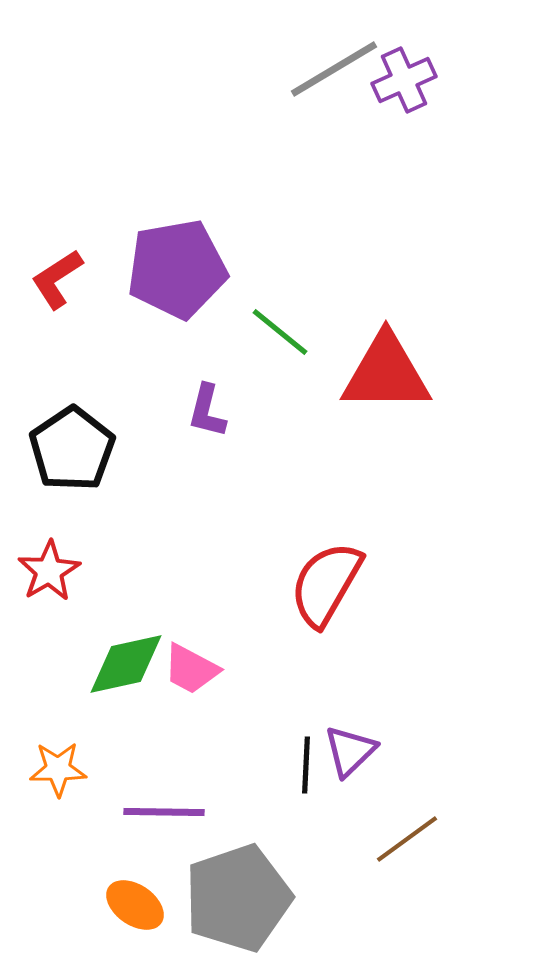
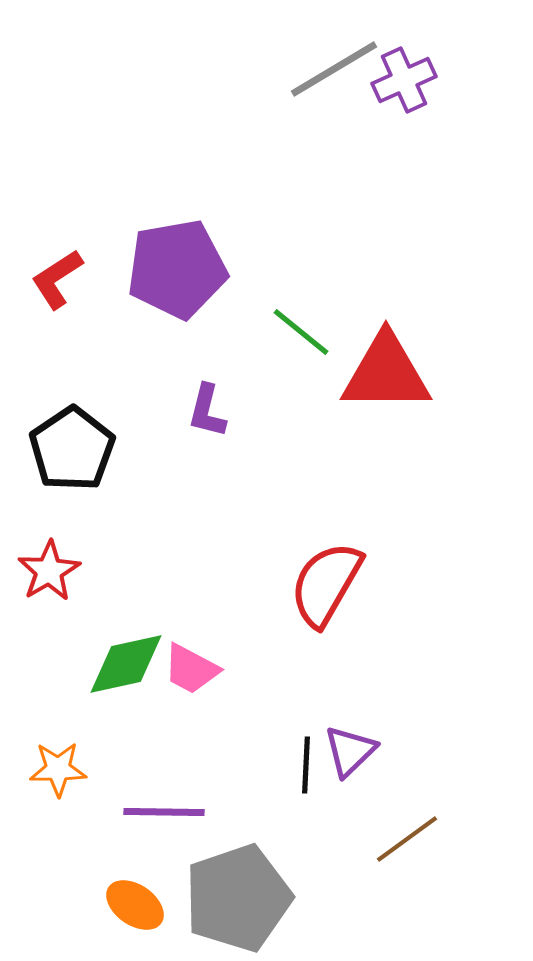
green line: moved 21 px right
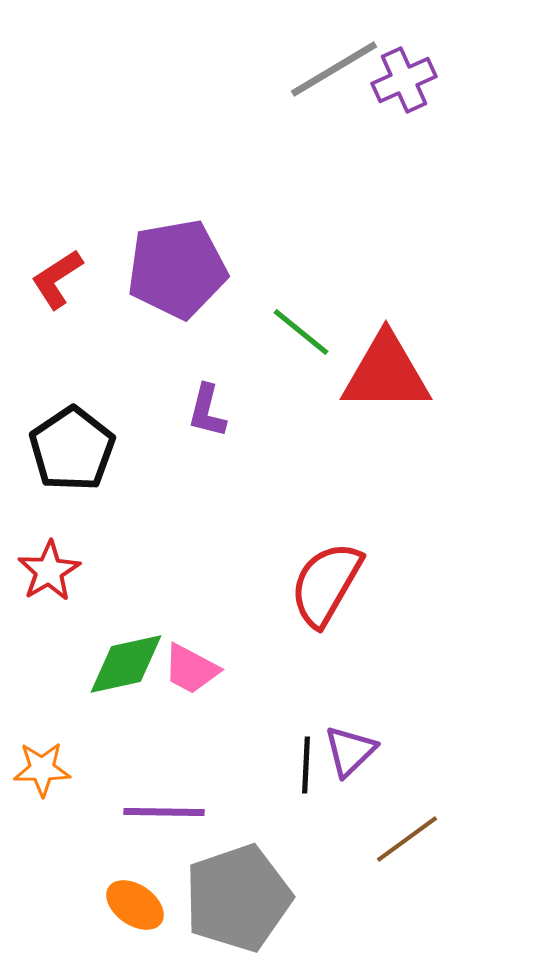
orange star: moved 16 px left
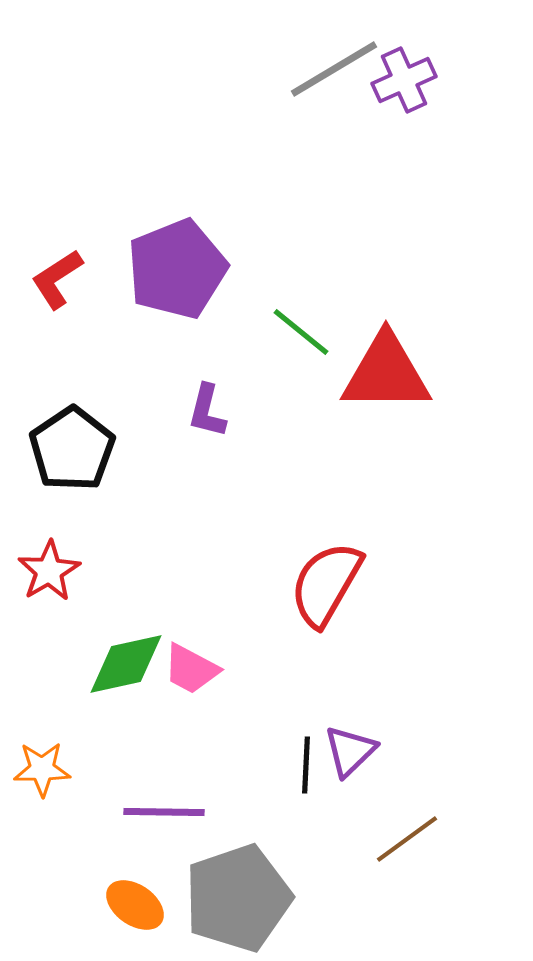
purple pentagon: rotated 12 degrees counterclockwise
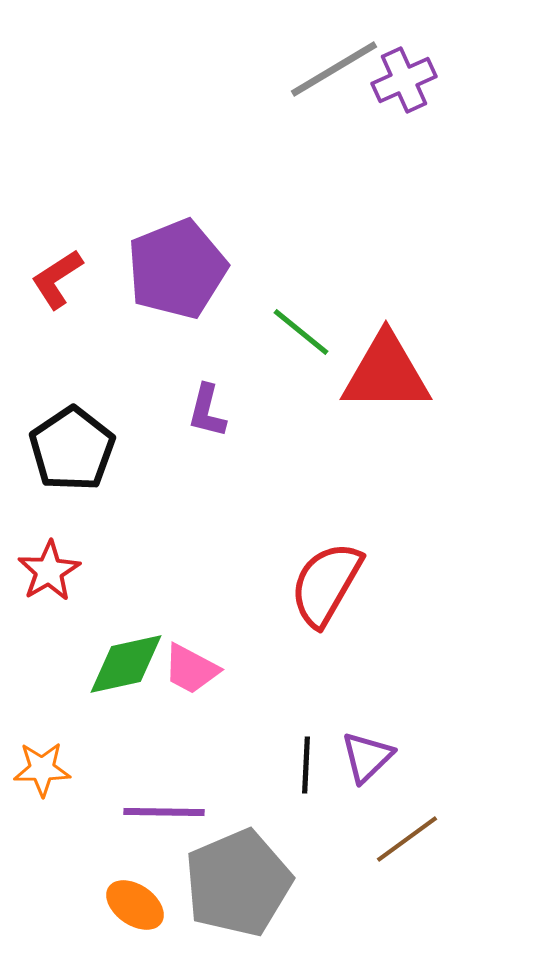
purple triangle: moved 17 px right, 6 px down
gray pentagon: moved 15 px up; rotated 4 degrees counterclockwise
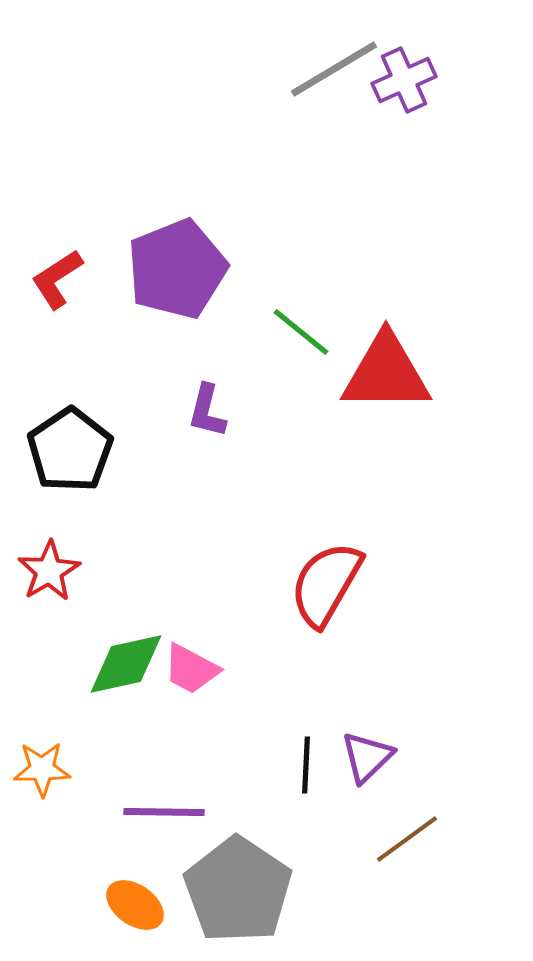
black pentagon: moved 2 px left, 1 px down
gray pentagon: moved 7 px down; rotated 15 degrees counterclockwise
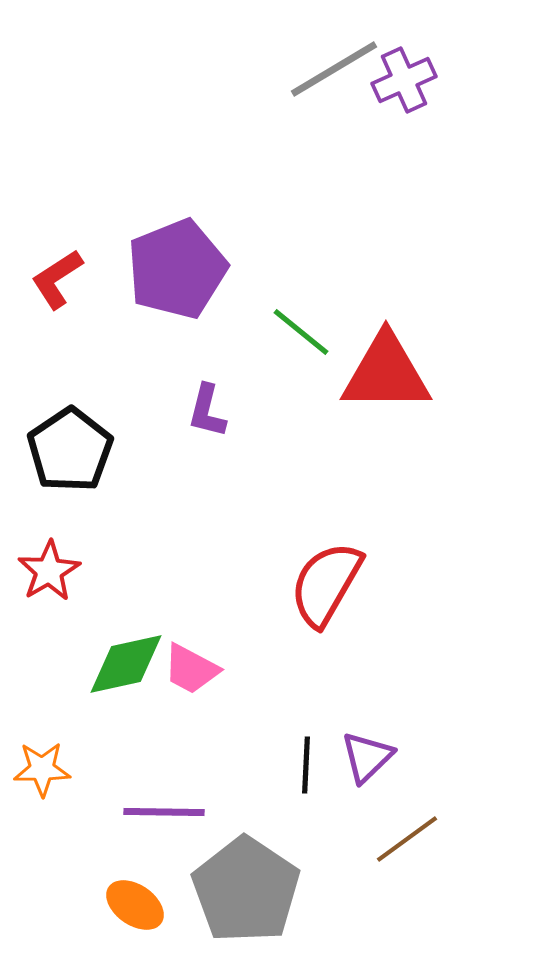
gray pentagon: moved 8 px right
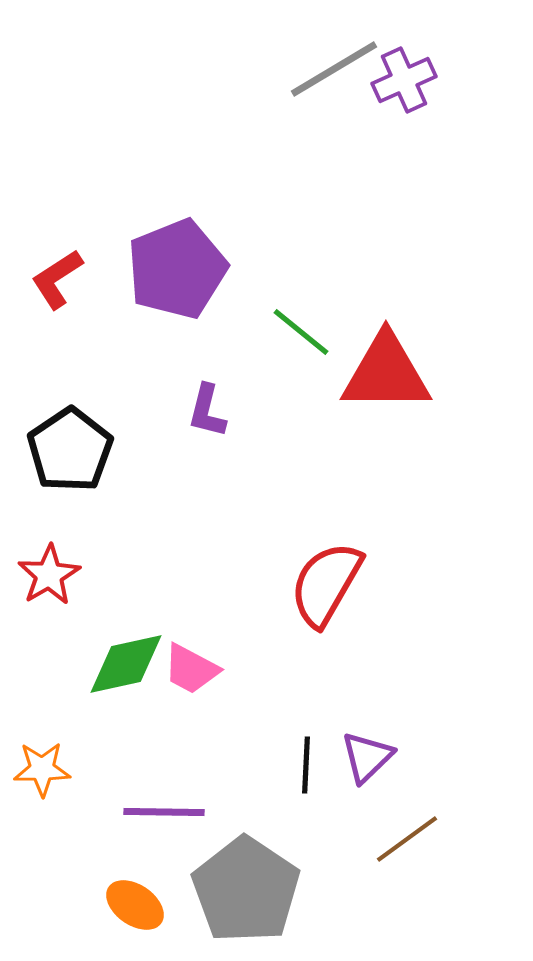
red star: moved 4 px down
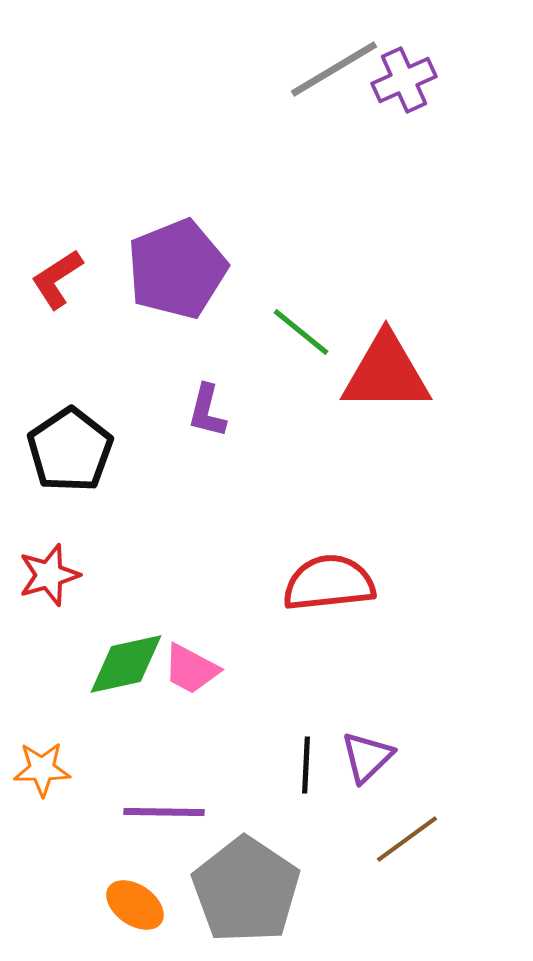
red star: rotated 14 degrees clockwise
red semicircle: moved 3 px right, 1 px up; rotated 54 degrees clockwise
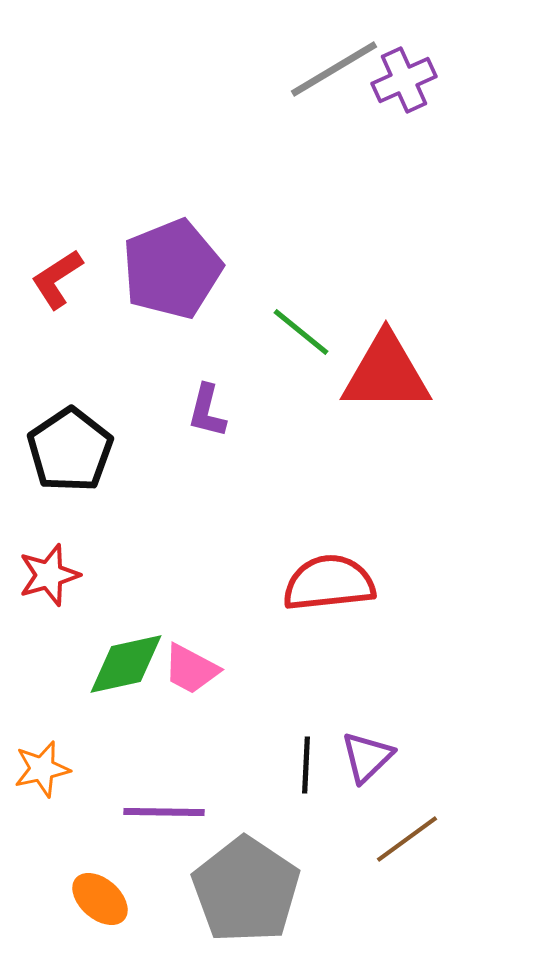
purple pentagon: moved 5 px left
orange star: rotated 12 degrees counterclockwise
orange ellipse: moved 35 px left, 6 px up; rotated 6 degrees clockwise
